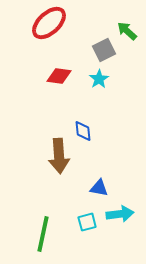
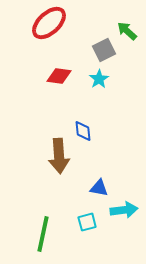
cyan arrow: moved 4 px right, 4 px up
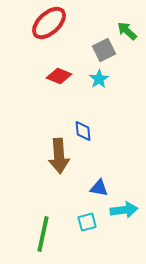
red diamond: rotated 15 degrees clockwise
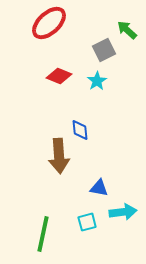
green arrow: moved 1 px up
cyan star: moved 2 px left, 2 px down
blue diamond: moved 3 px left, 1 px up
cyan arrow: moved 1 px left, 2 px down
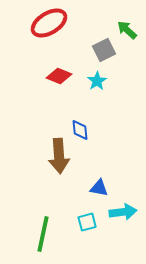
red ellipse: rotated 12 degrees clockwise
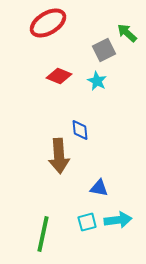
red ellipse: moved 1 px left
green arrow: moved 3 px down
cyan star: rotated 12 degrees counterclockwise
cyan arrow: moved 5 px left, 8 px down
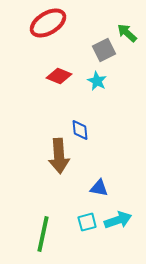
cyan arrow: rotated 12 degrees counterclockwise
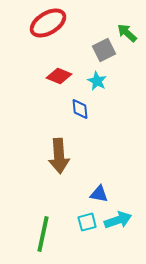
blue diamond: moved 21 px up
blue triangle: moved 6 px down
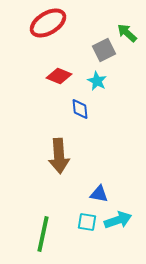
cyan square: rotated 24 degrees clockwise
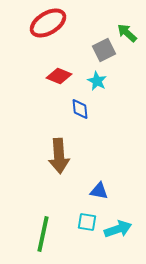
blue triangle: moved 3 px up
cyan arrow: moved 9 px down
